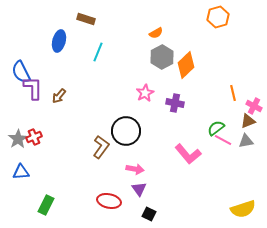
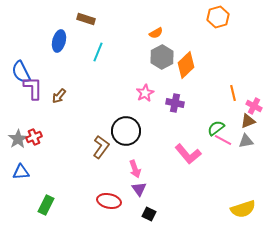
pink arrow: rotated 60 degrees clockwise
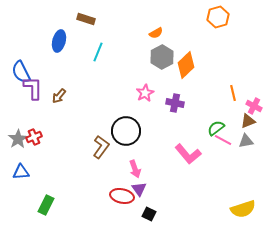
red ellipse: moved 13 px right, 5 px up
